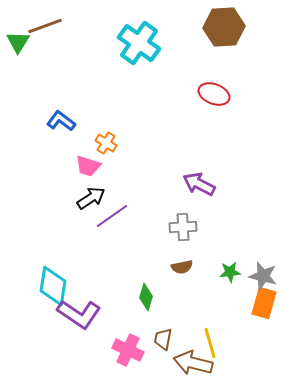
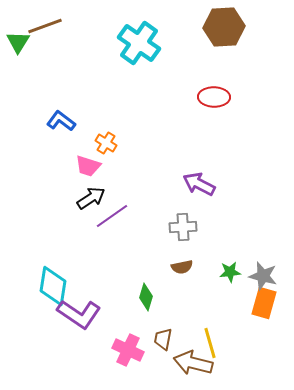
red ellipse: moved 3 px down; rotated 20 degrees counterclockwise
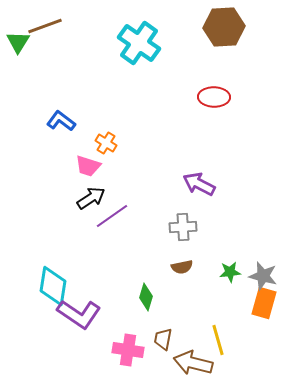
yellow line: moved 8 px right, 3 px up
pink cross: rotated 16 degrees counterclockwise
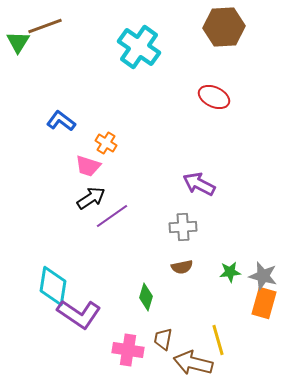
cyan cross: moved 4 px down
red ellipse: rotated 24 degrees clockwise
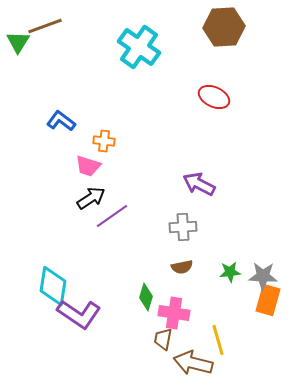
orange cross: moved 2 px left, 2 px up; rotated 25 degrees counterclockwise
gray star: rotated 12 degrees counterclockwise
orange rectangle: moved 4 px right, 3 px up
pink cross: moved 46 px right, 37 px up
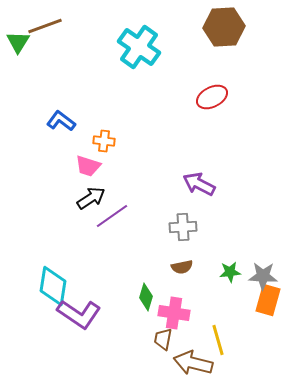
red ellipse: moved 2 px left; rotated 52 degrees counterclockwise
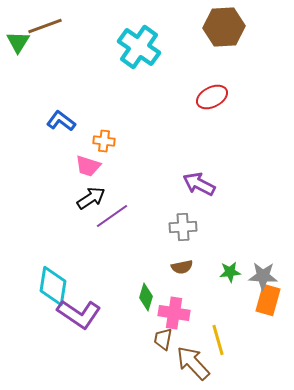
brown arrow: rotated 33 degrees clockwise
